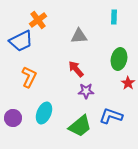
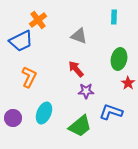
gray triangle: rotated 24 degrees clockwise
blue L-shape: moved 4 px up
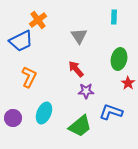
gray triangle: rotated 36 degrees clockwise
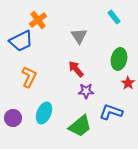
cyan rectangle: rotated 40 degrees counterclockwise
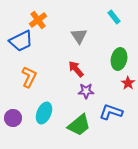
green trapezoid: moved 1 px left, 1 px up
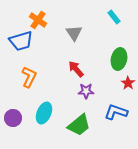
orange cross: rotated 18 degrees counterclockwise
gray triangle: moved 5 px left, 3 px up
blue trapezoid: rotated 10 degrees clockwise
blue L-shape: moved 5 px right
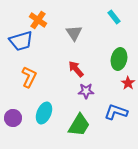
green trapezoid: rotated 20 degrees counterclockwise
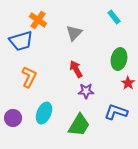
gray triangle: rotated 18 degrees clockwise
red arrow: rotated 12 degrees clockwise
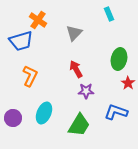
cyan rectangle: moved 5 px left, 3 px up; rotated 16 degrees clockwise
orange L-shape: moved 1 px right, 1 px up
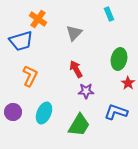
orange cross: moved 1 px up
purple circle: moved 6 px up
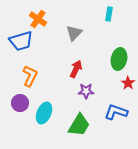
cyan rectangle: rotated 32 degrees clockwise
red arrow: rotated 54 degrees clockwise
purple circle: moved 7 px right, 9 px up
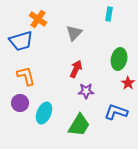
orange L-shape: moved 4 px left; rotated 40 degrees counterclockwise
